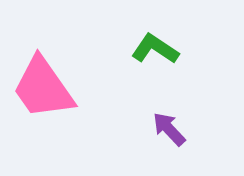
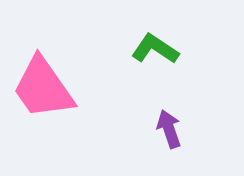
purple arrow: rotated 24 degrees clockwise
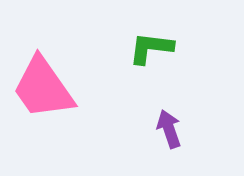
green L-shape: moved 4 px left, 1 px up; rotated 27 degrees counterclockwise
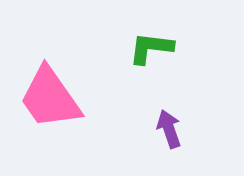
pink trapezoid: moved 7 px right, 10 px down
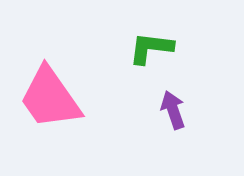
purple arrow: moved 4 px right, 19 px up
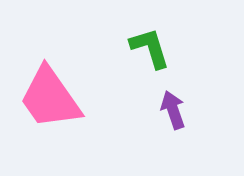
green L-shape: moved 1 px left; rotated 66 degrees clockwise
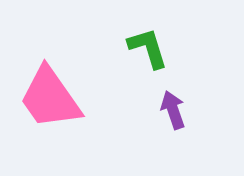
green L-shape: moved 2 px left
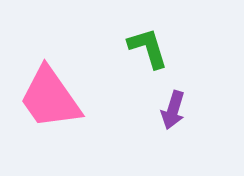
purple arrow: rotated 144 degrees counterclockwise
